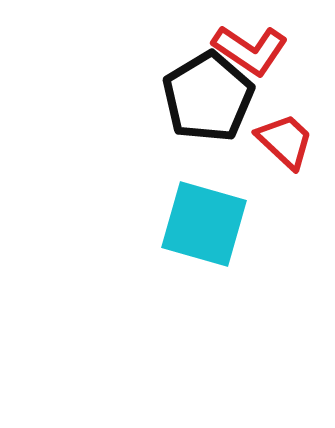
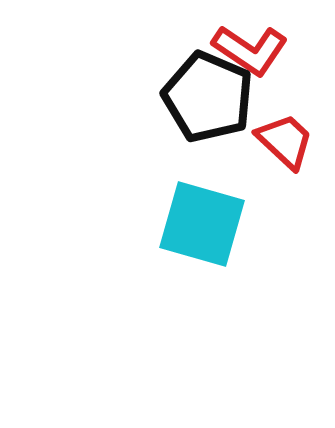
black pentagon: rotated 18 degrees counterclockwise
cyan square: moved 2 px left
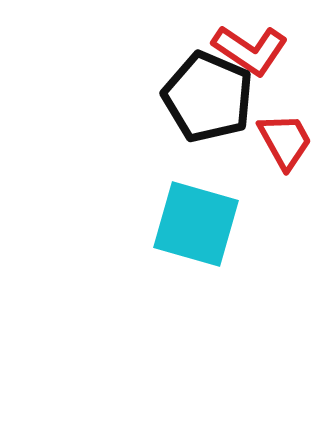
red trapezoid: rotated 18 degrees clockwise
cyan square: moved 6 px left
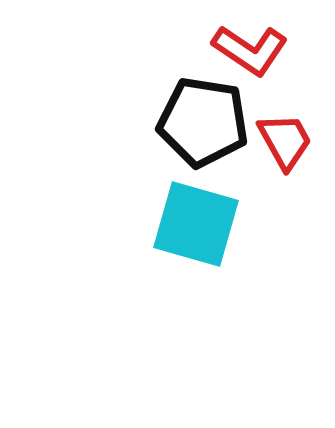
black pentagon: moved 5 px left, 25 px down; rotated 14 degrees counterclockwise
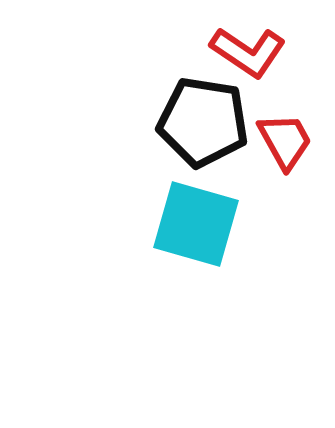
red L-shape: moved 2 px left, 2 px down
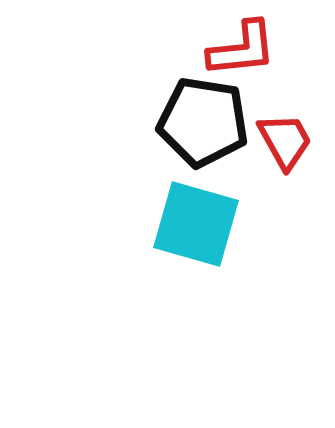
red L-shape: moved 6 px left, 3 px up; rotated 40 degrees counterclockwise
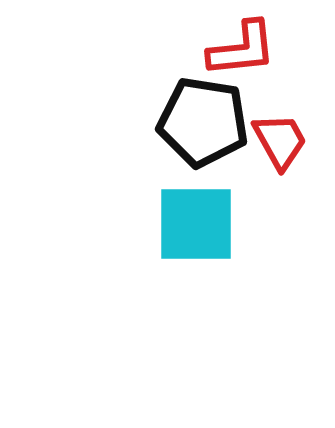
red trapezoid: moved 5 px left
cyan square: rotated 16 degrees counterclockwise
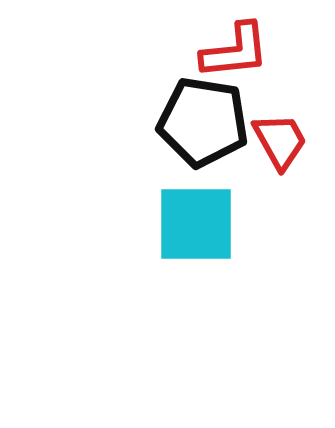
red L-shape: moved 7 px left, 2 px down
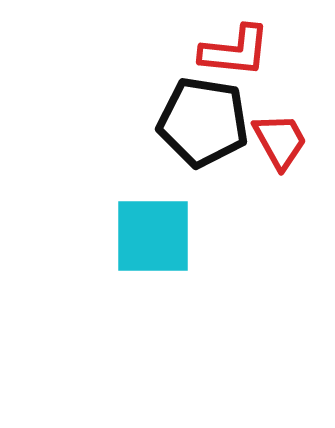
red L-shape: rotated 12 degrees clockwise
cyan square: moved 43 px left, 12 px down
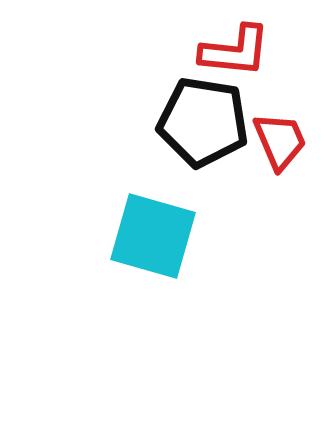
red trapezoid: rotated 6 degrees clockwise
cyan square: rotated 16 degrees clockwise
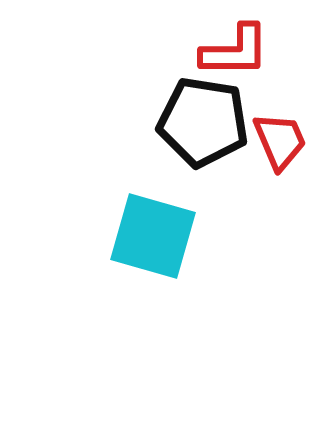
red L-shape: rotated 6 degrees counterclockwise
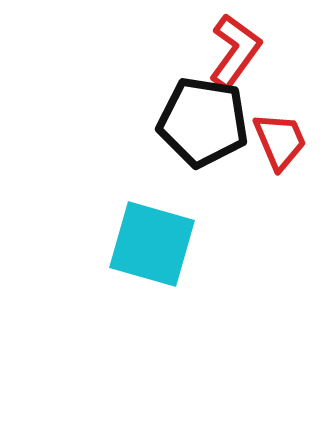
red L-shape: rotated 54 degrees counterclockwise
cyan square: moved 1 px left, 8 px down
